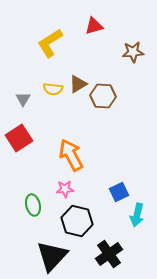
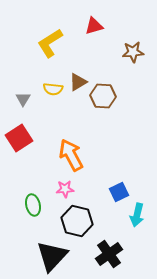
brown triangle: moved 2 px up
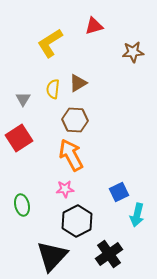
brown triangle: moved 1 px down
yellow semicircle: rotated 90 degrees clockwise
brown hexagon: moved 28 px left, 24 px down
green ellipse: moved 11 px left
black hexagon: rotated 20 degrees clockwise
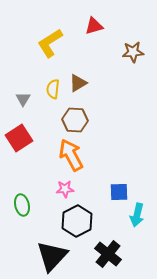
blue square: rotated 24 degrees clockwise
black cross: moved 1 px left; rotated 16 degrees counterclockwise
